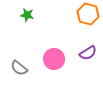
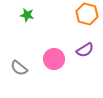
orange hexagon: moved 1 px left
purple semicircle: moved 3 px left, 3 px up
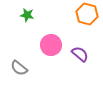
purple semicircle: moved 5 px left, 4 px down; rotated 108 degrees counterclockwise
pink circle: moved 3 px left, 14 px up
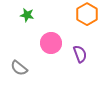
orange hexagon: rotated 15 degrees clockwise
pink circle: moved 2 px up
purple semicircle: rotated 30 degrees clockwise
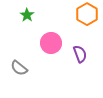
green star: rotated 24 degrees clockwise
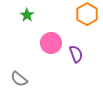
purple semicircle: moved 4 px left
gray semicircle: moved 11 px down
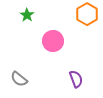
pink circle: moved 2 px right, 2 px up
purple semicircle: moved 25 px down
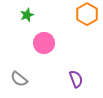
green star: rotated 16 degrees clockwise
pink circle: moved 9 px left, 2 px down
